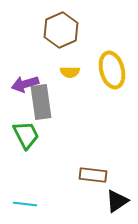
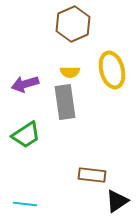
brown hexagon: moved 12 px right, 6 px up
gray rectangle: moved 24 px right
green trapezoid: rotated 84 degrees clockwise
brown rectangle: moved 1 px left
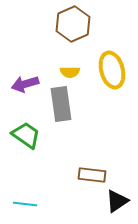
gray rectangle: moved 4 px left, 2 px down
green trapezoid: rotated 112 degrees counterclockwise
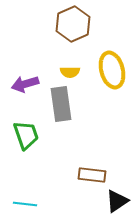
green trapezoid: rotated 36 degrees clockwise
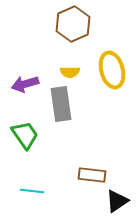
green trapezoid: moved 1 px left; rotated 16 degrees counterclockwise
cyan line: moved 7 px right, 13 px up
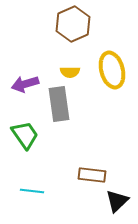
gray rectangle: moved 2 px left
black triangle: rotated 10 degrees counterclockwise
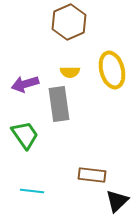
brown hexagon: moved 4 px left, 2 px up
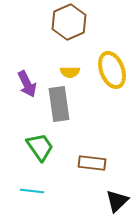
yellow ellipse: rotated 6 degrees counterclockwise
purple arrow: moved 2 px right; rotated 100 degrees counterclockwise
green trapezoid: moved 15 px right, 12 px down
brown rectangle: moved 12 px up
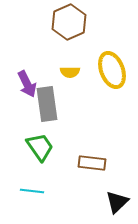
gray rectangle: moved 12 px left
black triangle: moved 1 px down
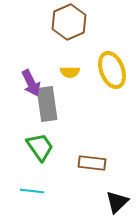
purple arrow: moved 4 px right, 1 px up
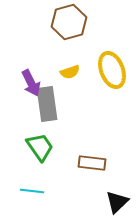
brown hexagon: rotated 8 degrees clockwise
yellow semicircle: rotated 18 degrees counterclockwise
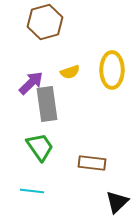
brown hexagon: moved 24 px left
yellow ellipse: rotated 21 degrees clockwise
purple arrow: rotated 108 degrees counterclockwise
